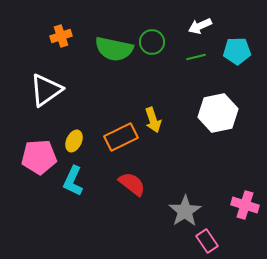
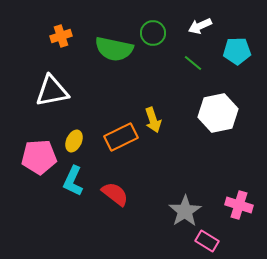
green circle: moved 1 px right, 9 px up
green line: moved 3 px left, 6 px down; rotated 54 degrees clockwise
white triangle: moved 6 px right, 1 px down; rotated 24 degrees clockwise
red semicircle: moved 17 px left, 10 px down
pink cross: moved 6 px left
pink rectangle: rotated 25 degrees counterclockwise
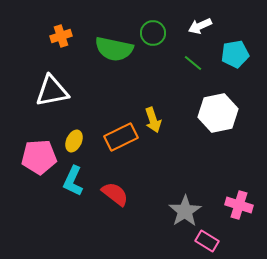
cyan pentagon: moved 2 px left, 3 px down; rotated 8 degrees counterclockwise
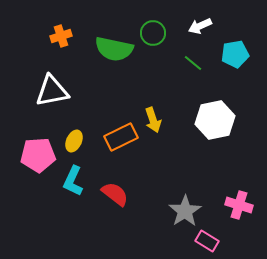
white hexagon: moved 3 px left, 7 px down
pink pentagon: moved 1 px left, 2 px up
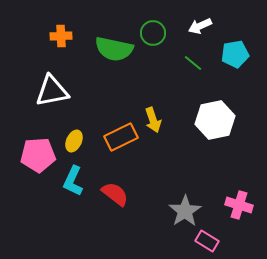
orange cross: rotated 15 degrees clockwise
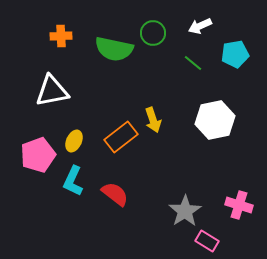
orange rectangle: rotated 12 degrees counterclockwise
pink pentagon: rotated 16 degrees counterclockwise
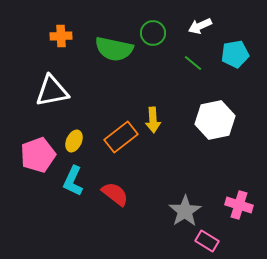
yellow arrow: rotated 15 degrees clockwise
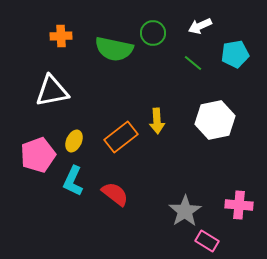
yellow arrow: moved 4 px right, 1 px down
pink cross: rotated 12 degrees counterclockwise
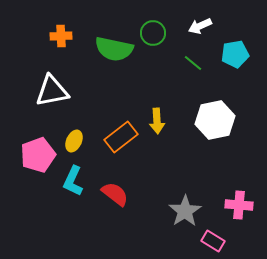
pink rectangle: moved 6 px right
